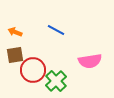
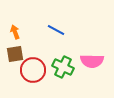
orange arrow: rotated 48 degrees clockwise
brown square: moved 1 px up
pink semicircle: moved 2 px right; rotated 10 degrees clockwise
green cross: moved 7 px right, 14 px up; rotated 20 degrees counterclockwise
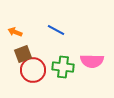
orange arrow: rotated 48 degrees counterclockwise
brown square: moved 8 px right; rotated 12 degrees counterclockwise
green cross: rotated 20 degrees counterclockwise
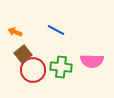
brown square: rotated 18 degrees counterclockwise
green cross: moved 2 px left
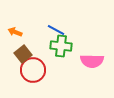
green cross: moved 21 px up
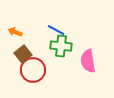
pink semicircle: moved 4 px left; rotated 80 degrees clockwise
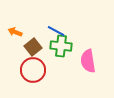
blue line: moved 1 px down
brown square: moved 10 px right, 7 px up
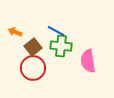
red circle: moved 2 px up
